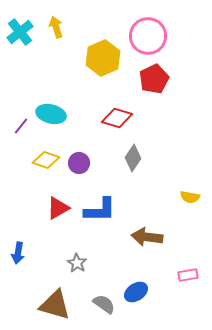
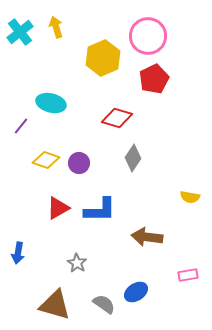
cyan ellipse: moved 11 px up
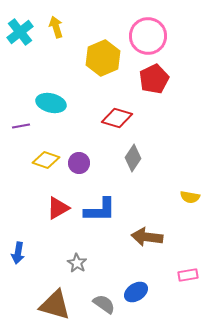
purple line: rotated 42 degrees clockwise
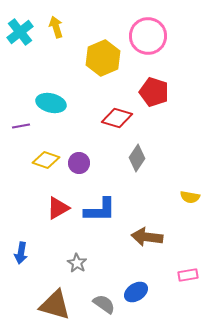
red pentagon: moved 13 px down; rotated 28 degrees counterclockwise
gray diamond: moved 4 px right
blue arrow: moved 3 px right
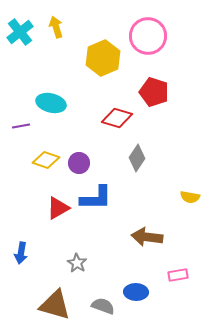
blue L-shape: moved 4 px left, 12 px up
pink rectangle: moved 10 px left
blue ellipse: rotated 35 degrees clockwise
gray semicircle: moved 1 px left, 2 px down; rotated 15 degrees counterclockwise
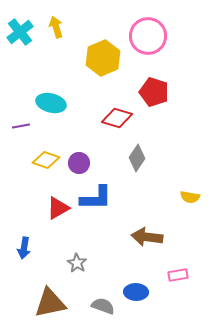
blue arrow: moved 3 px right, 5 px up
brown triangle: moved 5 px left, 2 px up; rotated 28 degrees counterclockwise
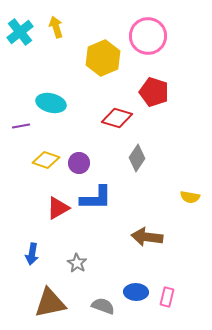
blue arrow: moved 8 px right, 6 px down
pink rectangle: moved 11 px left, 22 px down; rotated 66 degrees counterclockwise
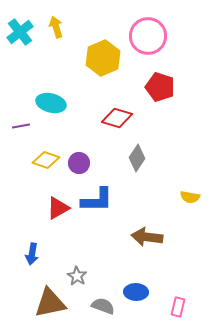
red pentagon: moved 6 px right, 5 px up
blue L-shape: moved 1 px right, 2 px down
gray star: moved 13 px down
pink rectangle: moved 11 px right, 10 px down
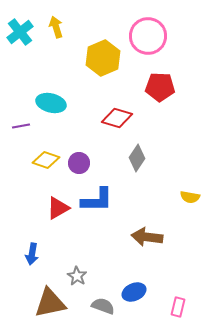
red pentagon: rotated 16 degrees counterclockwise
blue ellipse: moved 2 px left; rotated 25 degrees counterclockwise
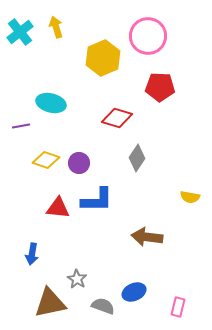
red triangle: rotated 35 degrees clockwise
gray star: moved 3 px down
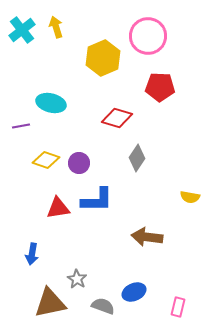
cyan cross: moved 2 px right, 2 px up
red triangle: rotated 15 degrees counterclockwise
